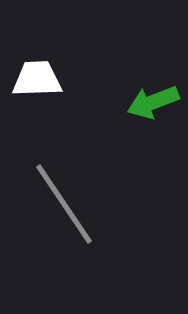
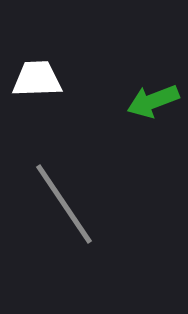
green arrow: moved 1 px up
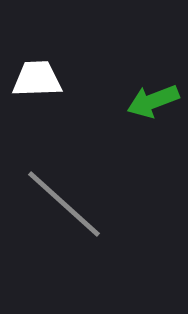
gray line: rotated 14 degrees counterclockwise
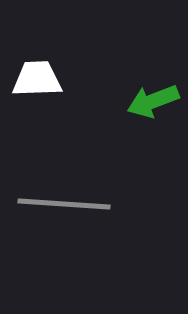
gray line: rotated 38 degrees counterclockwise
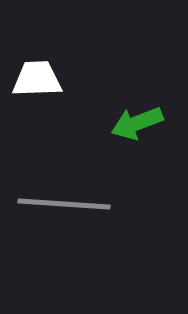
green arrow: moved 16 px left, 22 px down
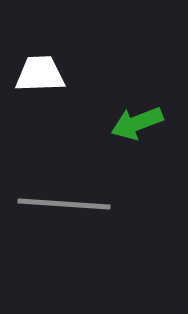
white trapezoid: moved 3 px right, 5 px up
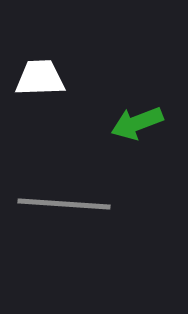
white trapezoid: moved 4 px down
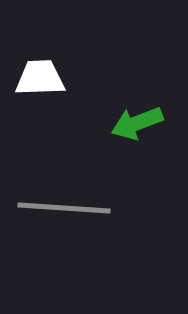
gray line: moved 4 px down
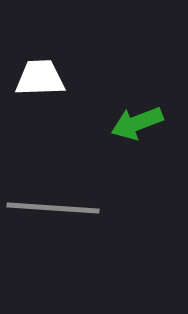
gray line: moved 11 px left
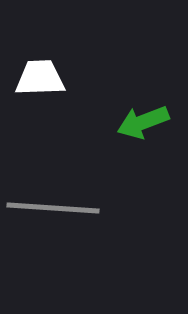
green arrow: moved 6 px right, 1 px up
